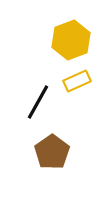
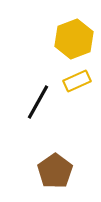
yellow hexagon: moved 3 px right, 1 px up
brown pentagon: moved 3 px right, 19 px down
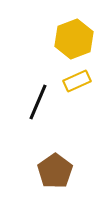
black line: rotated 6 degrees counterclockwise
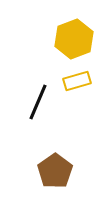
yellow rectangle: rotated 8 degrees clockwise
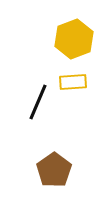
yellow rectangle: moved 4 px left, 1 px down; rotated 12 degrees clockwise
brown pentagon: moved 1 px left, 1 px up
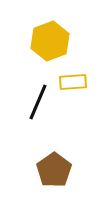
yellow hexagon: moved 24 px left, 2 px down
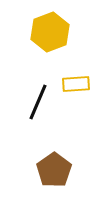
yellow hexagon: moved 9 px up
yellow rectangle: moved 3 px right, 2 px down
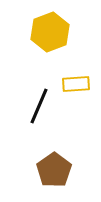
black line: moved 1 px right, 4 px down
